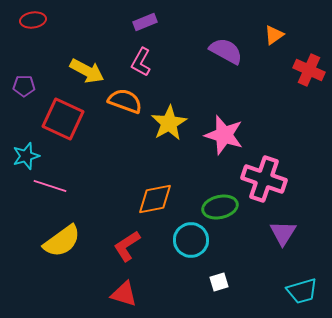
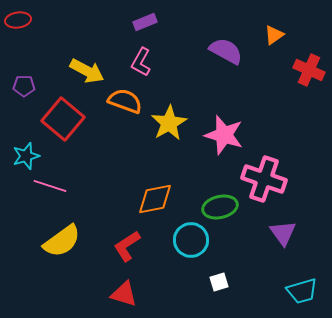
red ellipse: moved 15 px left
red square: rotated 15 degrees clockwise
purple triangle: rotated 8 degrees counterclockwise
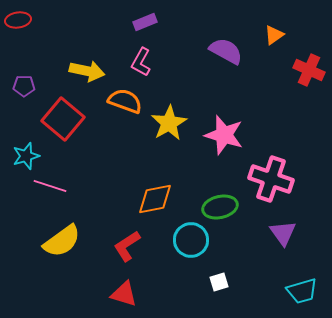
yellow arrow: rotated 16 degrees counterclockwise
pink cross: moved 7 px right
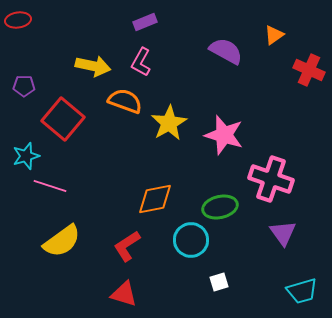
yellow arrow: moved 6 px right, 5 px up
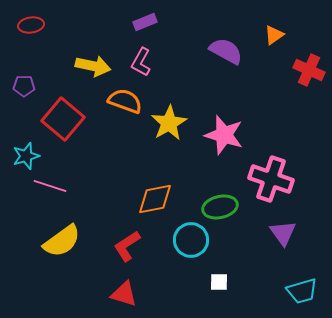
red ellipse: moved 13 px right, 5 px down
white square: rotated 18 degrees clockwise
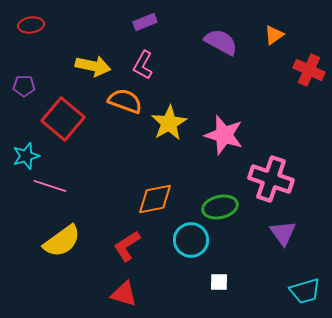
purple semicircle: moved 5 px left, 9 px up
pink L-shape: moved 2 px right, 3 px down
cyan trapezoid: moved 3 px right
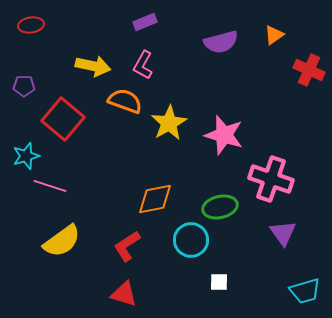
purple semicircle: rotated 136 degrees clockwise
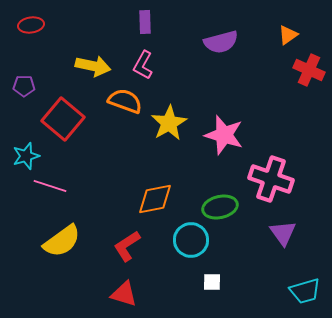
purple rectangle: rotated 70 degrees counterclockwise
orange triangle: moved 14 px right
white square: moved 7 px left
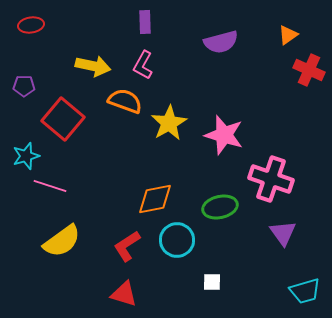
cyan circle: moved 14 px left
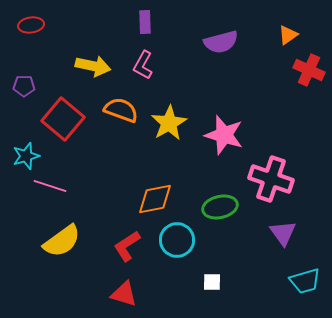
orange semicircle: moved 4 px left, 9 px down
cyan trapezoid: moved 10 px up
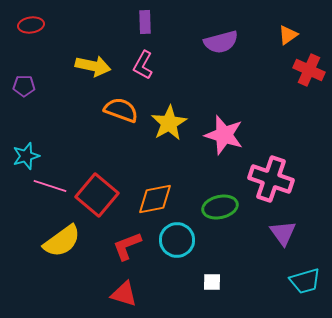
red square: moved 34 px right, 76 px down
red L-shape: rotated 12 degrees clockwise
